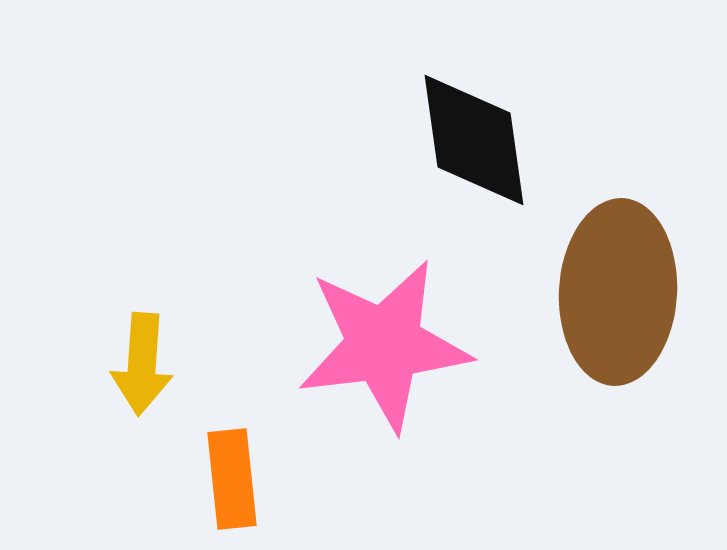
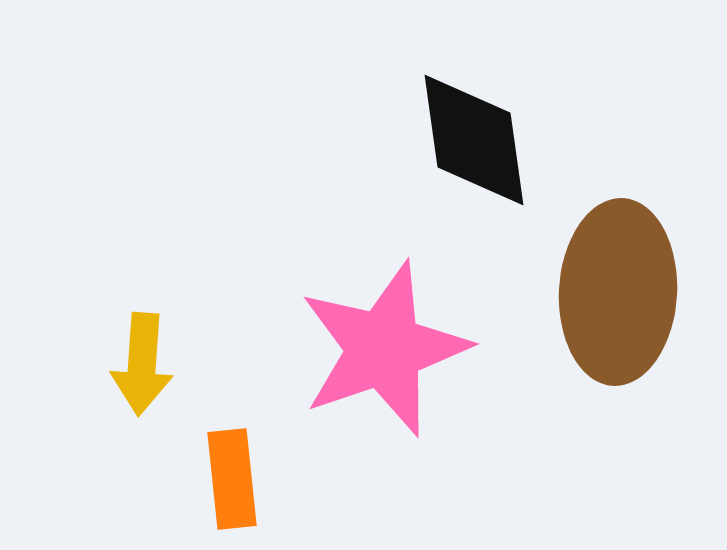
pink star: moved 4 px down; rotated 12 degrees counterclockwise
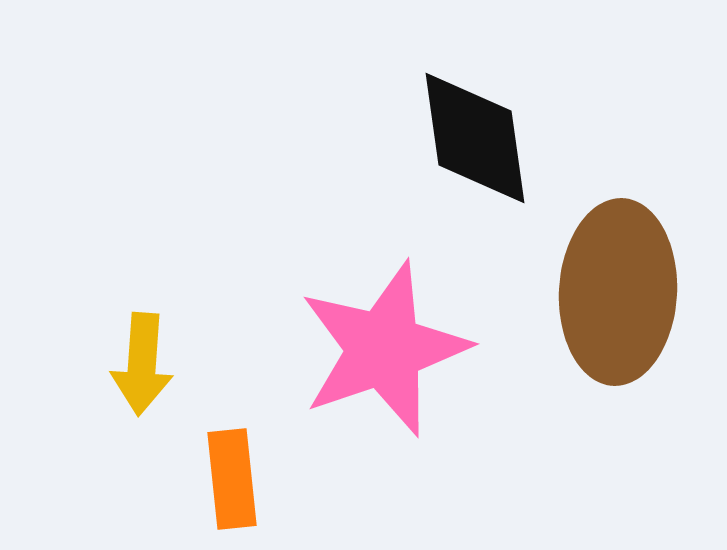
black diamond: moved 1 px right, 2 px up
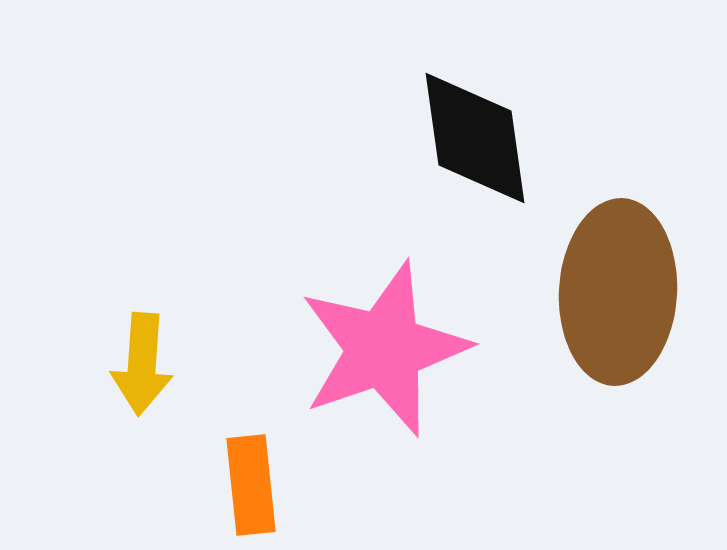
orange rectangle: moved 19 px right, 6 px down
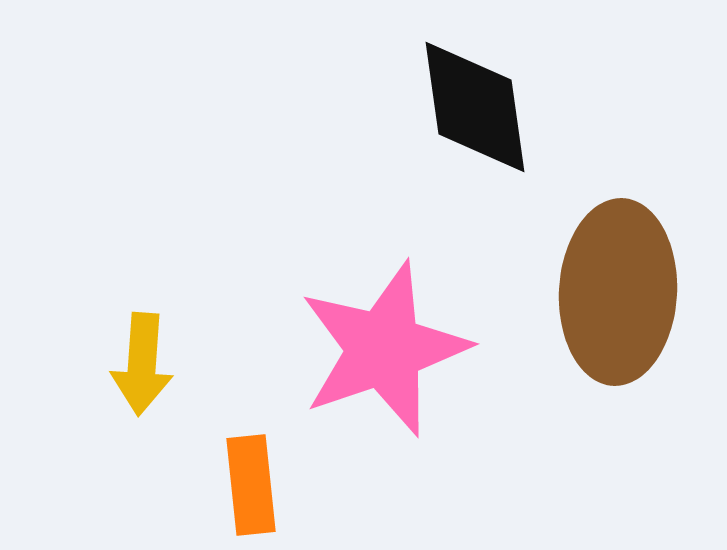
black diamond: moved 31 px up
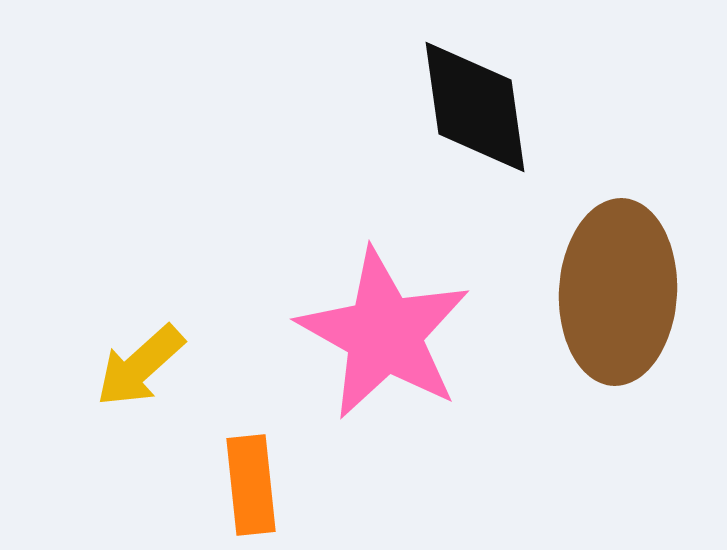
pink star: moved 15 px up; rotated 24 degrees counterclockwise
yellow arrow: moved 2 px left, 2 px down; rotated 44 degrees clockwise
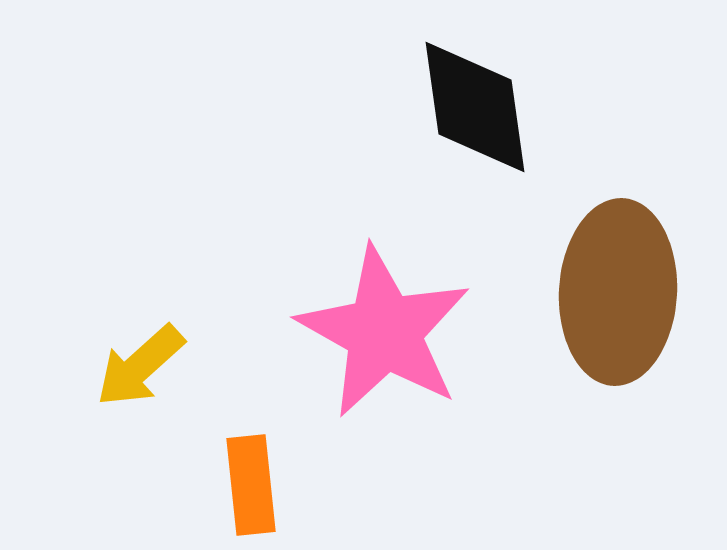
pink star: moved 2 px up
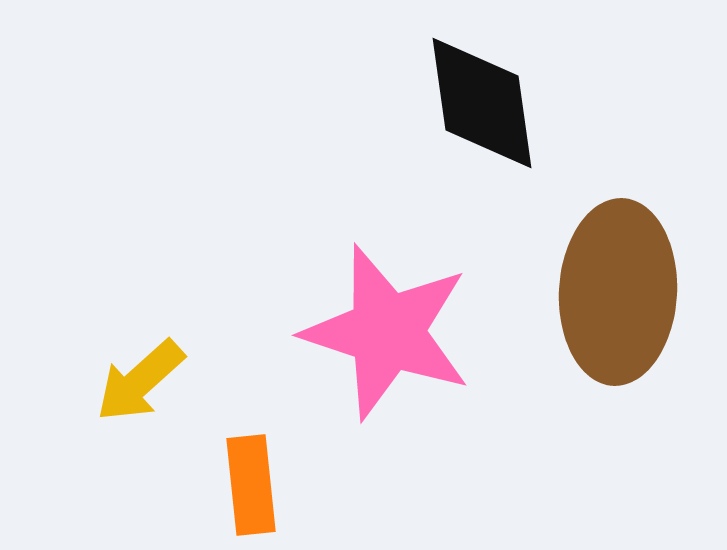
black diamond: moved 7 px right, 4 px up
pink star: moved 3 px right; rotated 11 degrees counterclockwise
yellow arrow: moved 15 px down
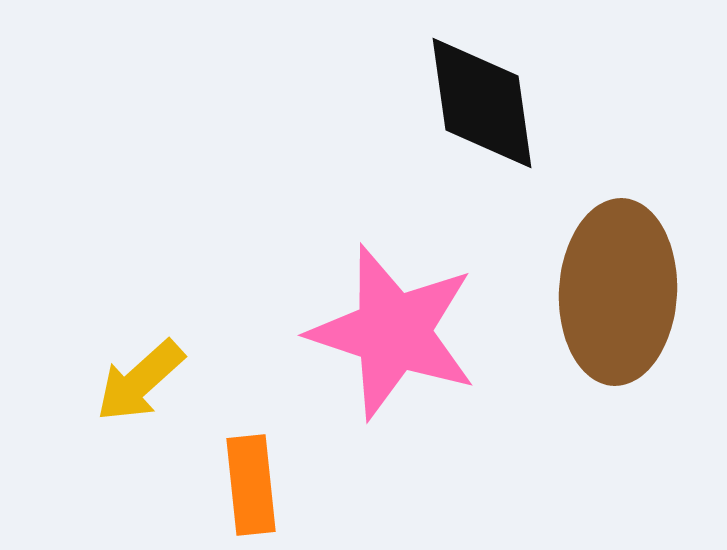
pink star: moved 6 px right
